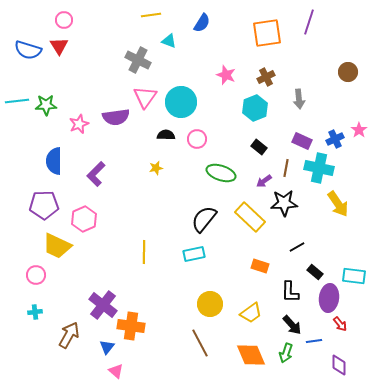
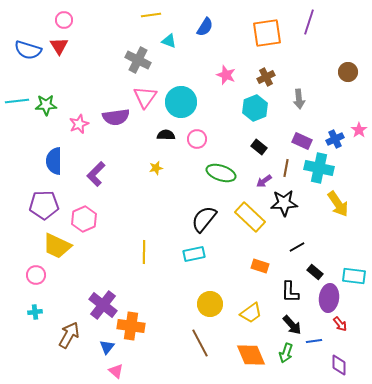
blue semicircle at (202, 23): moved 3 px right, 4 px down
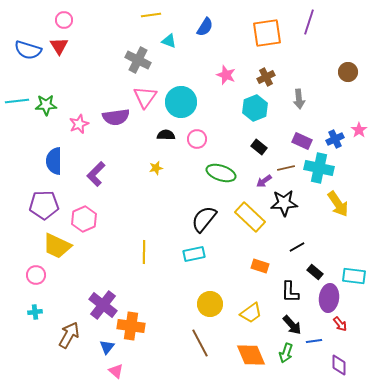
brown line at (286, 168): rotated 66 degrees clockwise
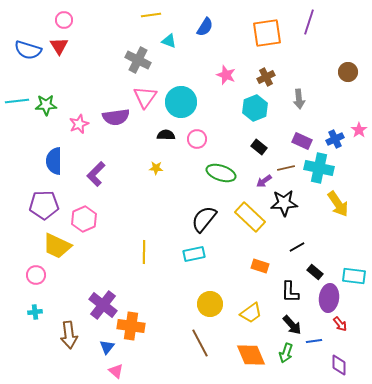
yellow star at (156, 168): rotated 16 degrees clockwise
brown arrow at (69, 335): rotated 144 degrees clockwise
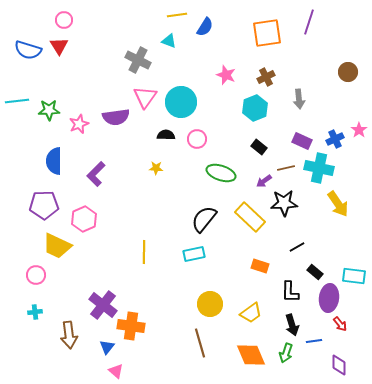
yellow line at (151, 15): moved 26 px right
green star at (46, 105): moved 3 px right, 5 px down
black arrow at (292, 325): rotated 25 degrees clockwise
brown line at (200, 343): rotated 12 degrees clockwise
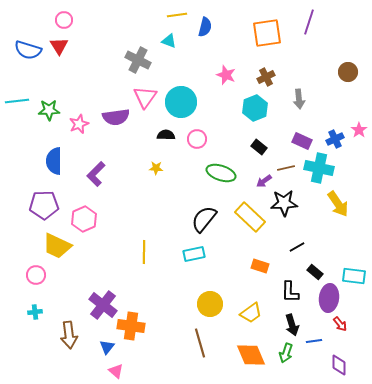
blue semicircle at (205, 27): rotated 18 degrees counterclockwise
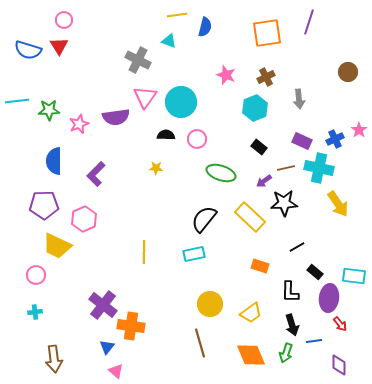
brown arrow at (69, 335): moved 15 px left, 24 px down
